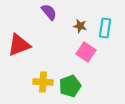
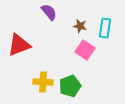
pink square: moved 1 px left, 2 px up
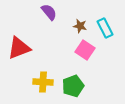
cyan rectangle: rotated 36 degrees counterclockwise
red triangle: moved 3 px down
green pentagon: moved 3 px right
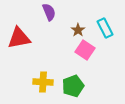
purple semicircle: rotated 18 degrees clockwise
brown star: moved 2 px left, 4 px down; rotated 24 degrees clockwise
red triangle: moved 10 px up; rotated 10 degrees clockwise
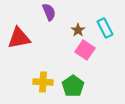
green pentagon: rotated 15 degrees counterclockwise
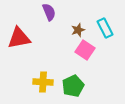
brown star: rotated 16 degrees clockwise
green pentagon: rotated 10 degrees clockwise
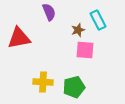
cyan rectangle: moved 7 px left, 8 px up
pink square: rotated 30 degrees counterclockwise
green pentagon: moved 1 px right, 1 px down; rotated 10 degrees clockwise
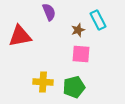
red triangle: moved 1 px right, 2 px up
pink square: moved 4 px left, 4 px down
